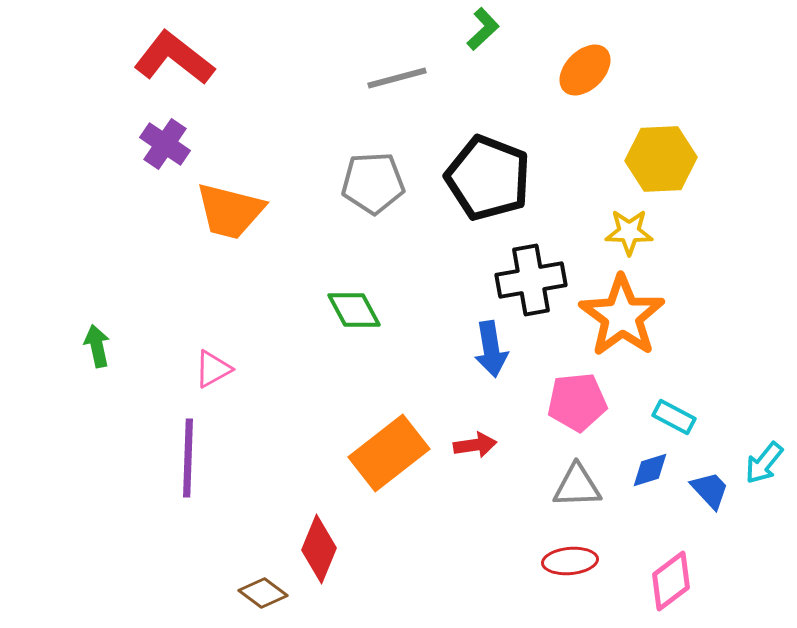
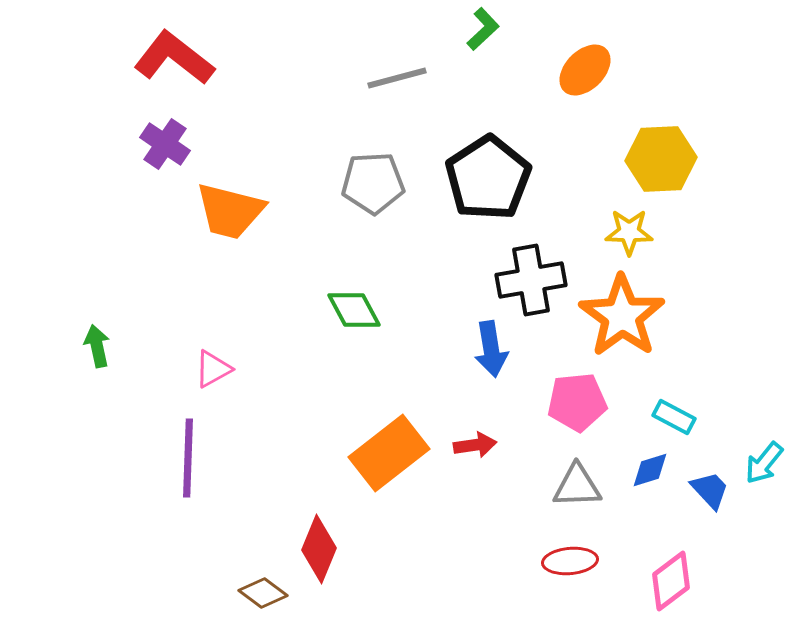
black pentagon: rotated 18 degrees clockwise
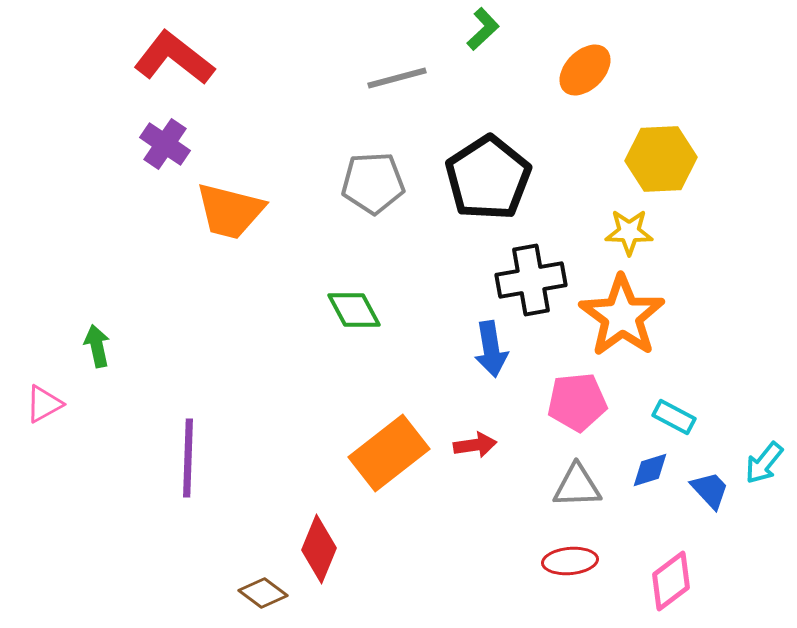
pink triangle: moved 169 px left, 35 px down
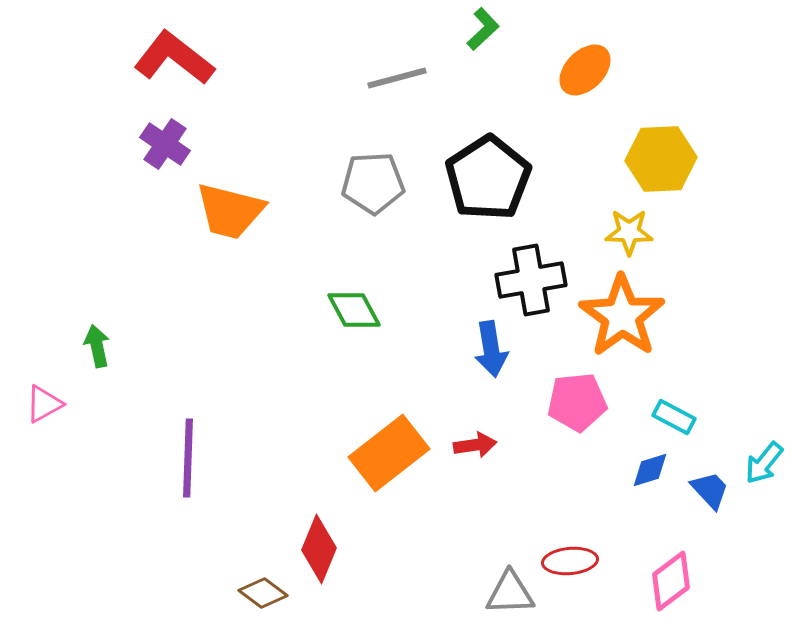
gray triangle: moved 67 px left, 107 px down
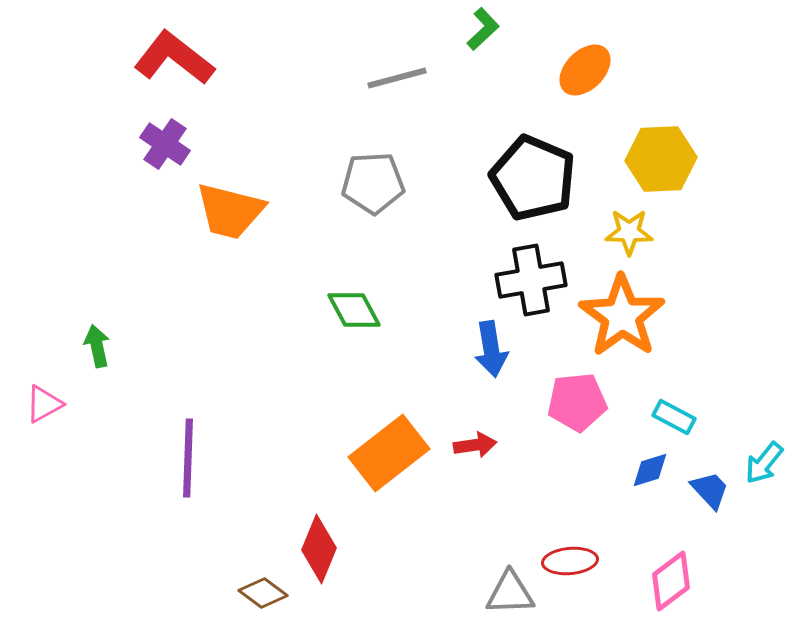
black pentagon: moved 45 px right; rotated 16 degrees counterclockwise
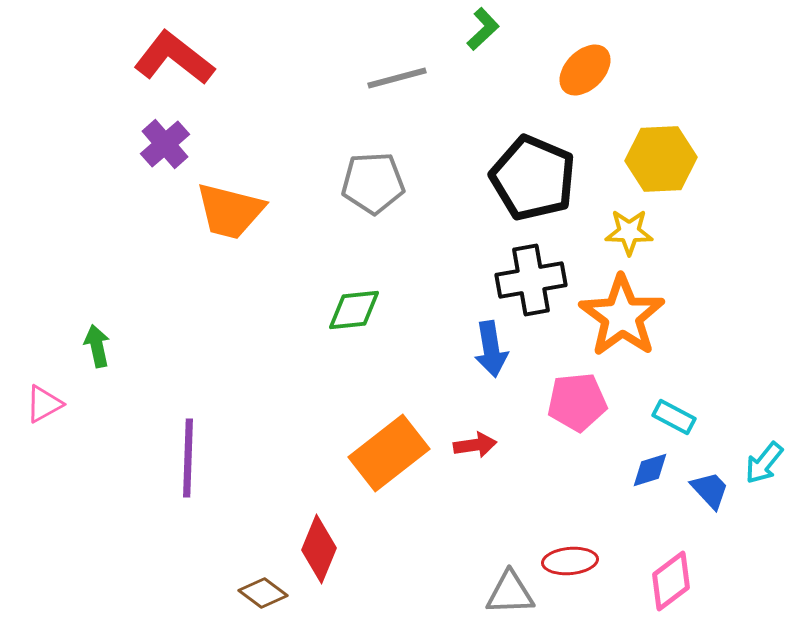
purple cross: rotated 15 degrees clockwise
green diamond: rotated 68 degrees counterclockwise
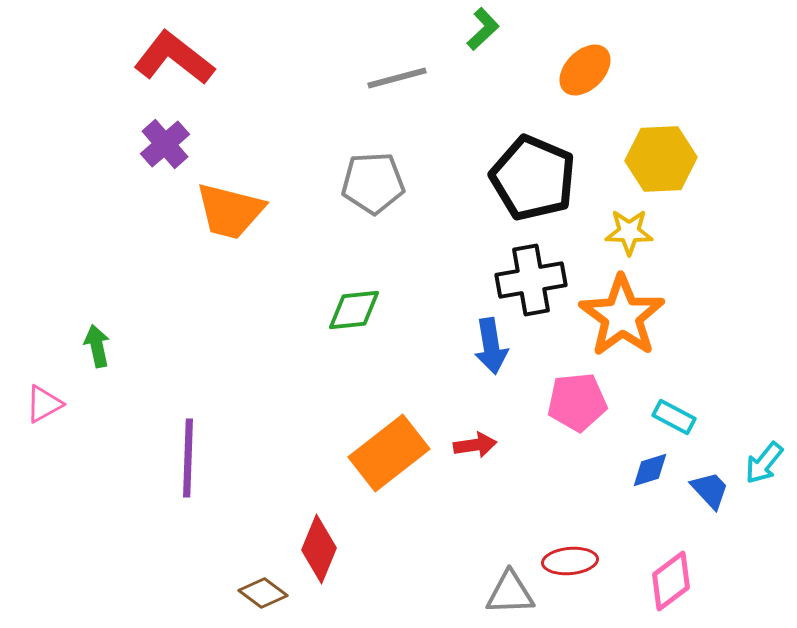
blue arrow: moved 3 px up
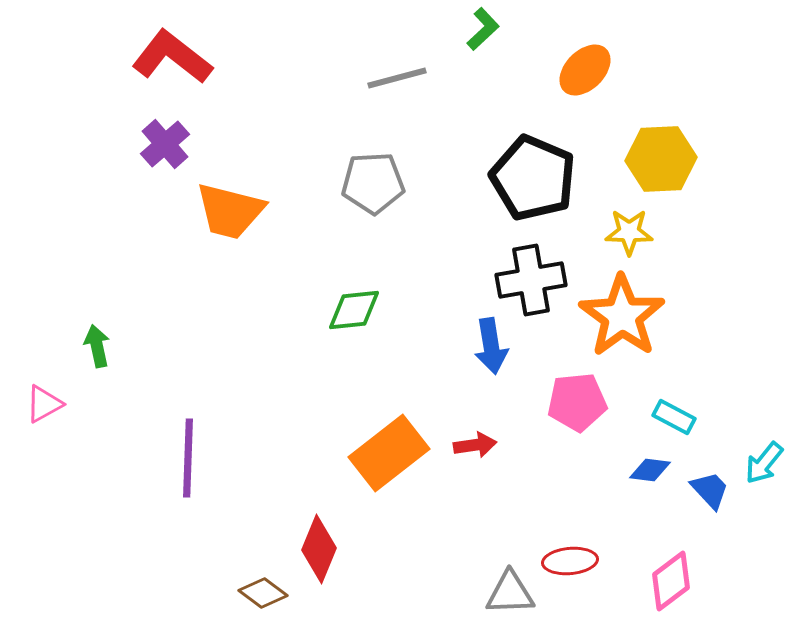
red L-shape: moved 2 px left, 1 px up
blue diamond: rotated 24 degrees clockwise
